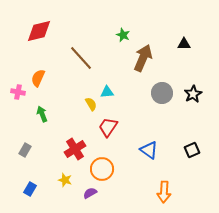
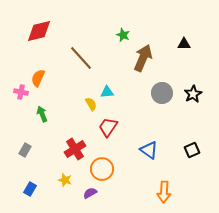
pink cross: moved 3 px right
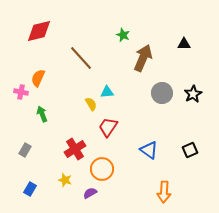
black square: moved 2 px left
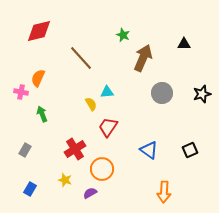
black star: moved 9 px right; rotated 12 degrees clockwise
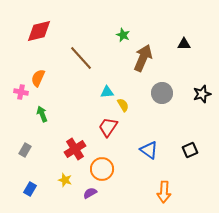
yellow semicircle: moved 32 px right, 1 px down
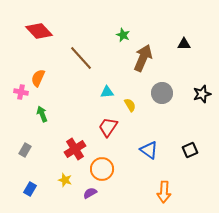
red diamond: rotated 60 degrees clockwise
yellow semicircle: moved 7 px right
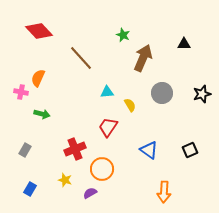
green arrow: rotated 126 degrees clockwise
red cross: rotated 10 degrees clockwise
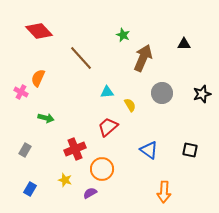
pink cross: rotated 16 degrees clockwise
green arrow: moved 4 px right, 4 px down
red trapezoid: rotated 15 degrees clockwise
black square: rotated 35 degrees clockwise
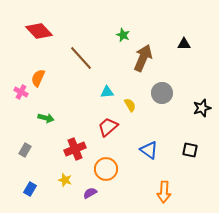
black star: moved 14 px down
orange circle: moved 4 px right
